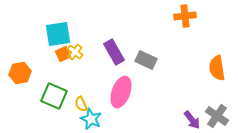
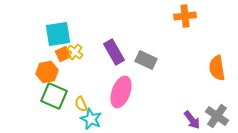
orange hexagon: moved 27 px right, 1 px up
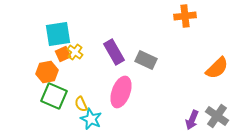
orange semicircle: rotated 125 degrees counterclockwise
purple arrow: rotated 60 degrees clockwise
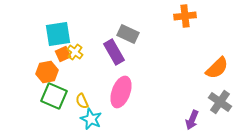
gray rectangle: moved 18 px left, 26 px up
yellow semicircle: moved 1 px right, 3 px up
gray cross: moved 3 px right, 14 px up
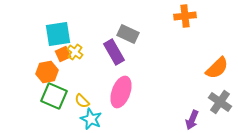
yellow semicircle: rotated 21 degrees counterclockwise
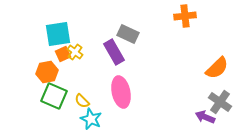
pink ellipse: rotated 32 degrees counterclockwise
purple arrow: moved 13 px right, 3 px up; rotated 90 degrees clockwise
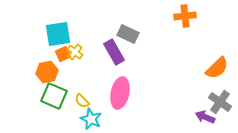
pink ellipse: moved 1 px left, 1 px down; rotated 24 degrees clockwise
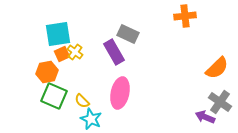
orange square: moved 1 px left
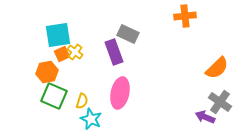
cyan square: moved 1 px down
purple rectangle: rotated 10 degrees clockwise
yellow semicircle: rotated 119 degrees counterclockwise
